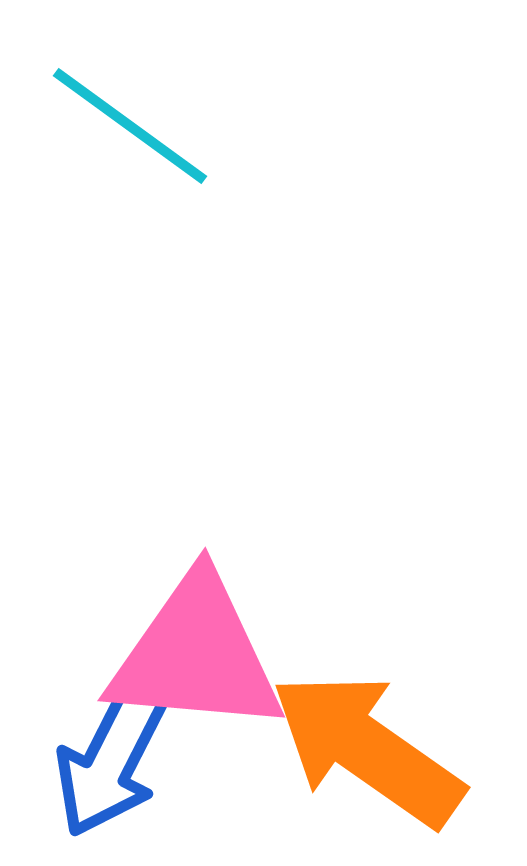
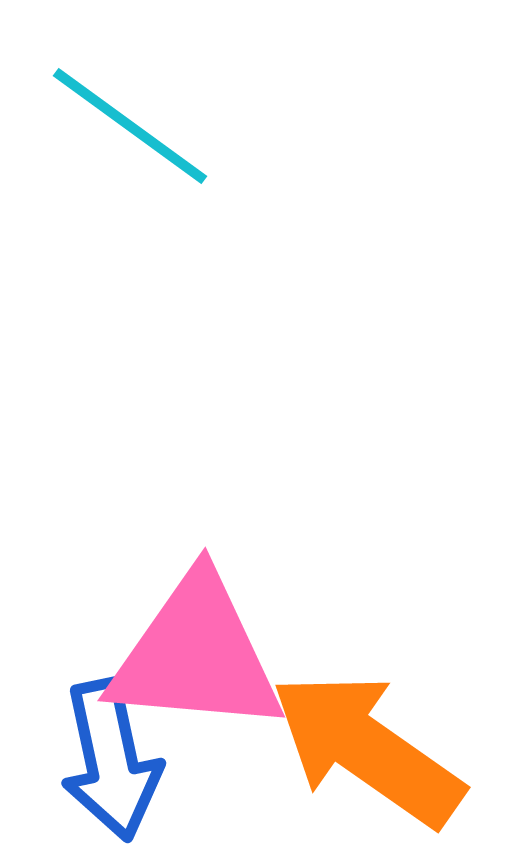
blue arrow: rotated 39 degrees counterclockwise
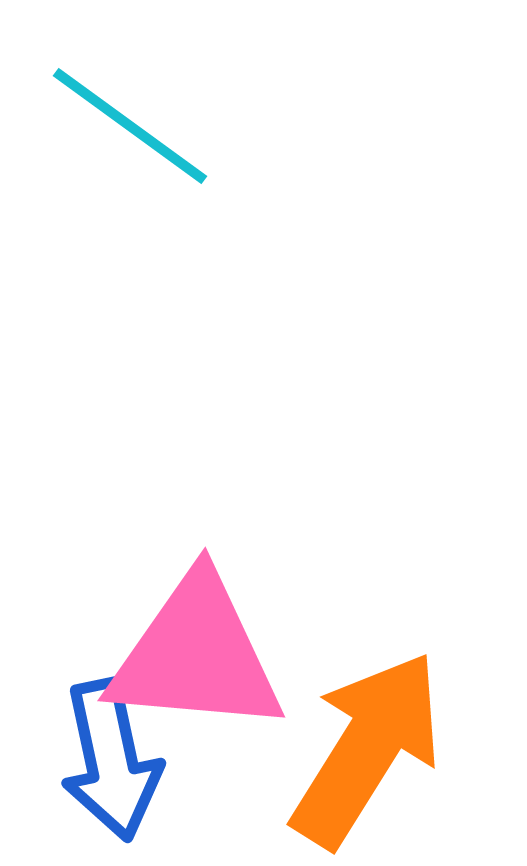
orange arrow: rotated 87 degrees clockwise
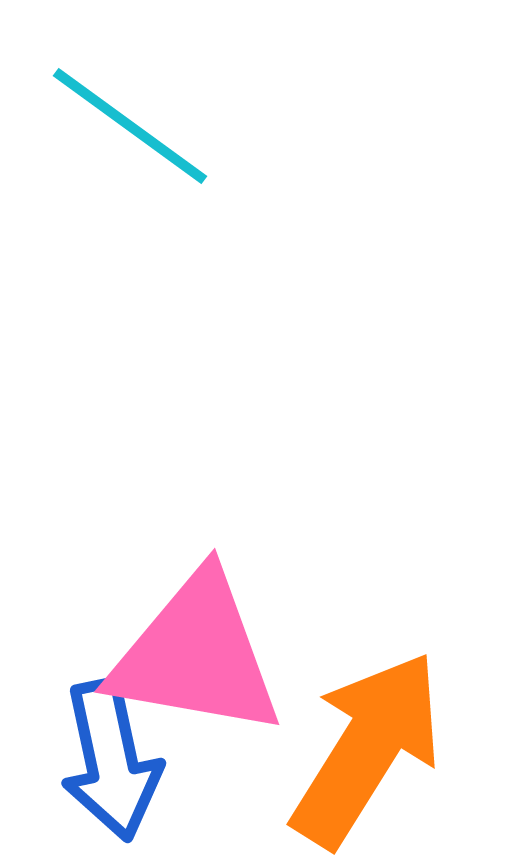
pink triangle: rotated 5 degrees clockwise
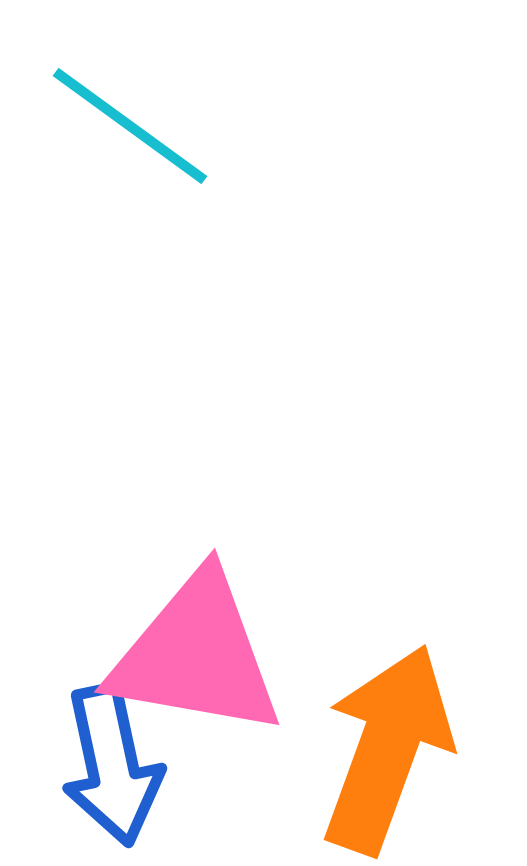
orange arrow: moved 20 px right; rotated 12 degrees counterclockwise
blue arrow: moved 1 px right, 5 px down
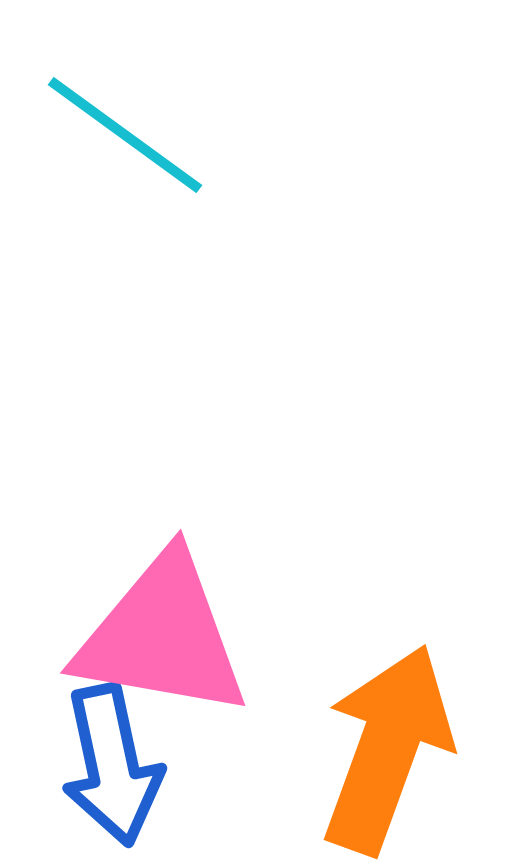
cyan line: moved 5 px left, 9 px down
pink triangle: moved 34 px left, 19 px up
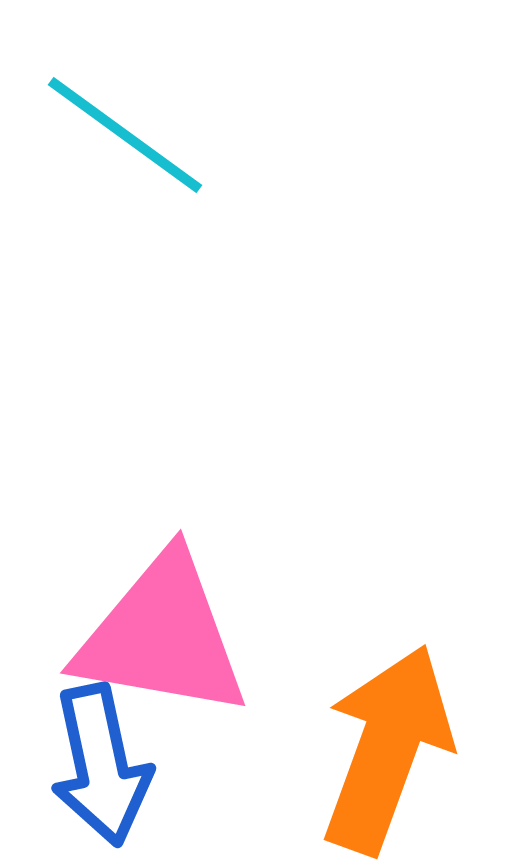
blue arrow: moved 11 px left
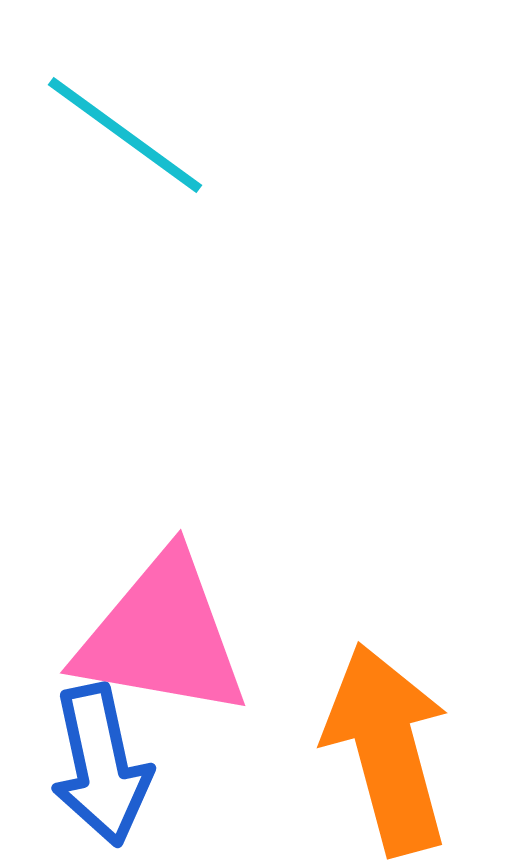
orange arrow: rotated 35 degrees counterclockwise
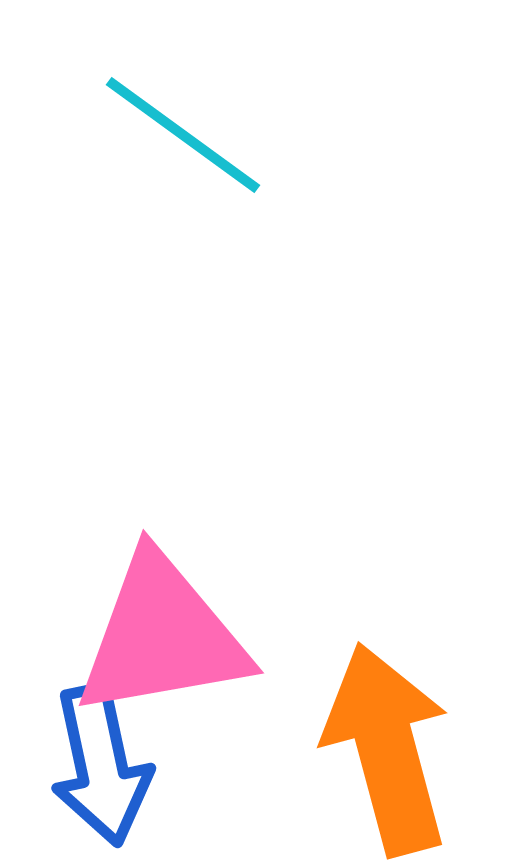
cyan line: moved 58 px right
pink triangle: rotated 20 degrees counterclockwise
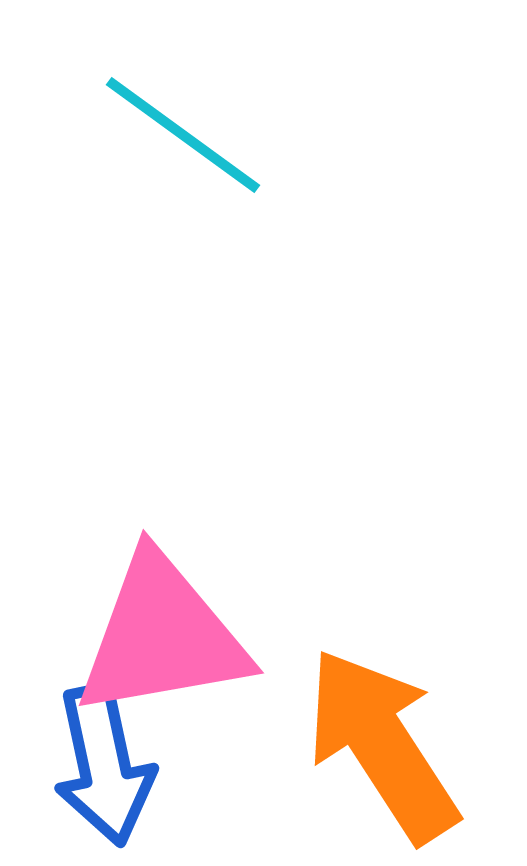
orange arrow: moved 5 px left, 4 px up; rotated 18 degrees counterclockwise
blue arrow: moved 3 px right
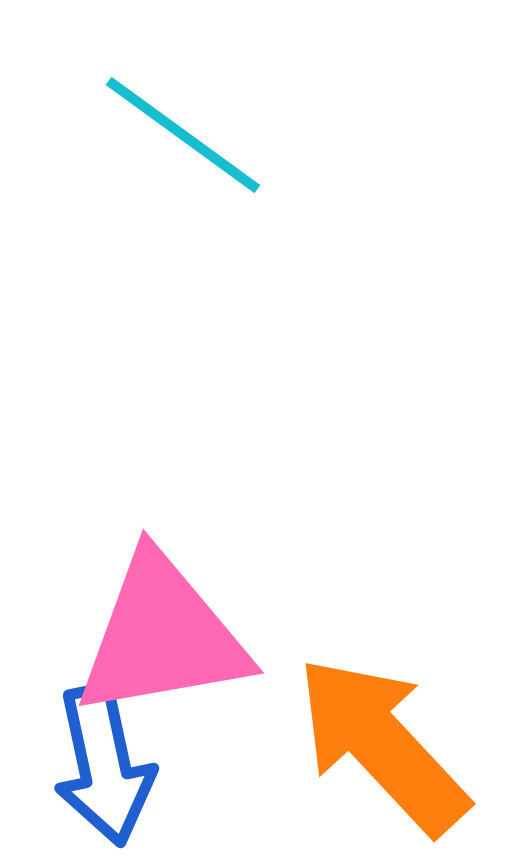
orange arrow: rotated 10 degrees counterclockwise
